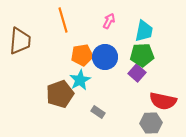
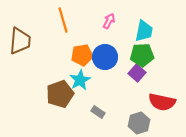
red semicircle: moved 1 px left, 1 px down
gray hexagon: moved 12 px left; rotated 15 degrees counterclockwise
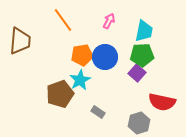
orange line: rotated 20 degrees counterclockwise
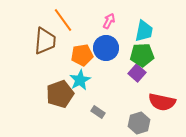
brown trapezoid: moved 25 px right
blue circle: moved 1 px right, 9 px up
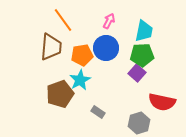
brown trapezoid: moved 6 px right, 6 px down
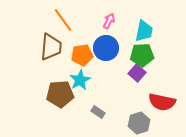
brown pentagon: rotated 16 degrees clockwise
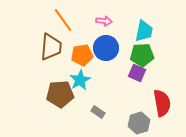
pink arrow: moved 5 px left; rotated 70 degrees clockwise
purple square: rotated 18 degrees counterclockwise
red semicircle: moved 1 px down; rotated 112 degrees counterclockwise
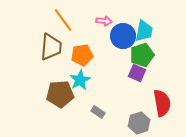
blue circle: moved 17 px right, 12 px up
green pentagon: rotated 15 degrees counterclockwise
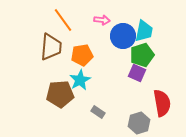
pink arrow: moved 2 px left, 1 px up
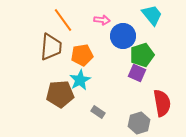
cyan trapezoid: moved 8 px right, 16 px up; rotated 50 degrees counterclockwise
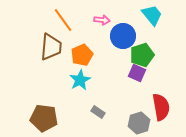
orange pentagon: rotated 15 degrees counterclockwise
brown pentagon: moved 16 px left, 24 px down; rotated 12 degrees clockwise
red semicircle: moved 1 px left, 4 px down
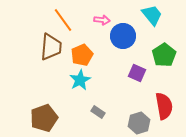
green pentagon: moved 22 px right; rotated 15 degrees counterclockwise
red semicircle: moved 3 px right, 1 px up
brown pentagon: rotated 28 degrees counterclockwise
